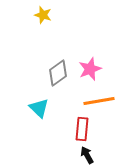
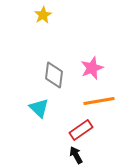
yellow star: rotated 24 degrees clockwise
pink star: moved 2 px right, 1 px up
gray diamond: moved 4 px left, 2 px down; rotated 48 degrees counterclockwise
red rectangle: moved 1 px left, 1 px down; rotated 50 degrees clockwise
black arrow: moved 11 px left
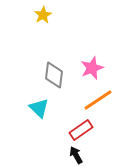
orange line: moved 1 px left, 1 px up; rotated 24 degrees counterclockwise
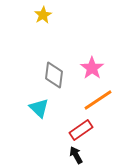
pink star: rotated 15 degrees counterclockwise
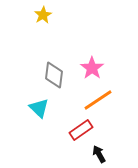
black arrow: moved 23 px right, 1 px up
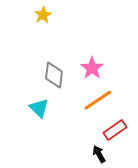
red rectangle: moved 34 px right
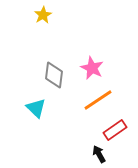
pink star: rotated 10 degrees counterclockwise
cyan triangle: moved 3 px left
